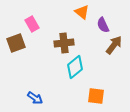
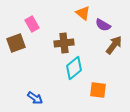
orange triangle: moved 1 px right, 1 px down
purple semicircle: rotated 35 degrees counterclockwise
cyan diamond: moved 1 px left, 1 px down
orange square: moved 2 px right, 6 px up
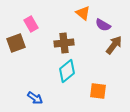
pink rectangle: moved 1 px left
cyan diamond: moved 7 px left, 3 px down
orange square: moved 1 px down
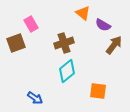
brown cross: rotated 12 degrees counterclockwise
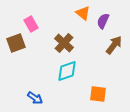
purple semicircle: moved 4 px up; rotated 84 degrees clockwise
brown cross: rotated 30 degrees counterclockwise
cyan diamond: rotated 20 degrees clockwise
orange square: moved 3 px down
